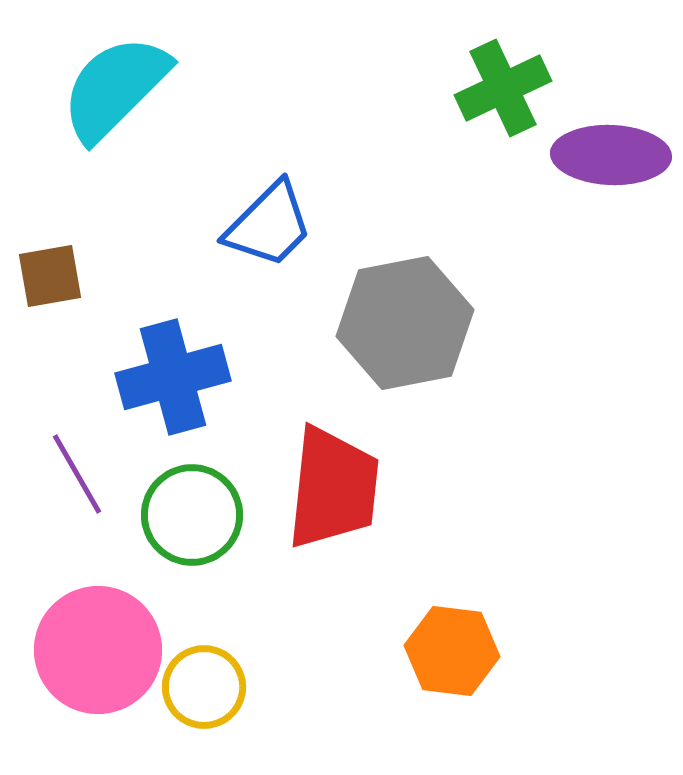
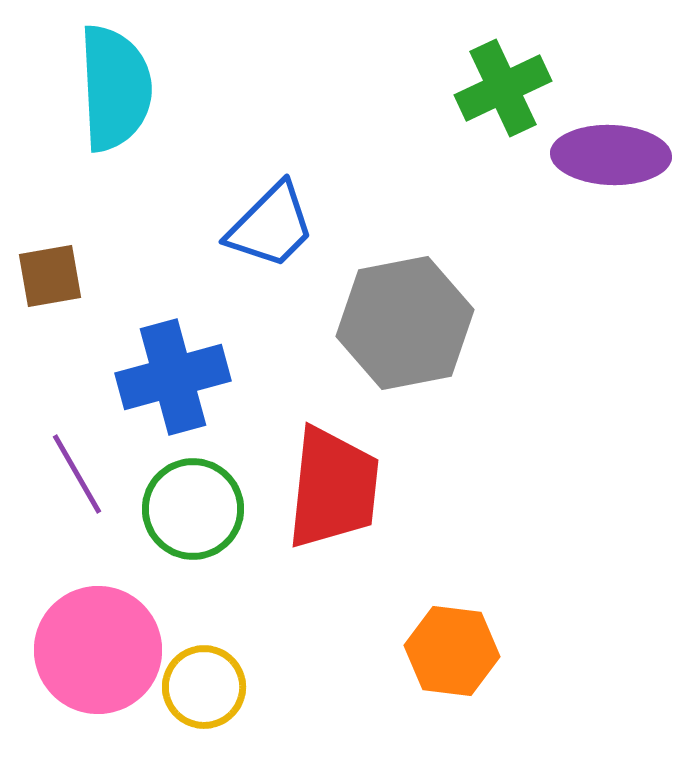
cyan semicircle: rotated 132 degrees clockwise
blue trapezoid: moved 2 px right, 1 px down
green circle: moved 1 px right, 6 px up
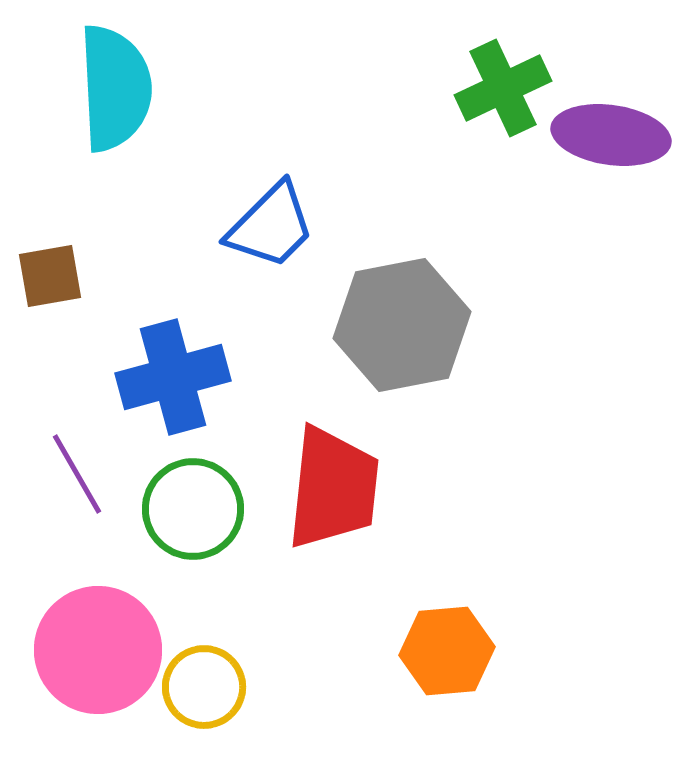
purple ellipse: moved 20 px up; rotated 6 degrees clockwise
gray hexagon: moved 3 px left, 2 px down
orange hexagon: moved 5 px left; rotated 12 degrees counterclockwise
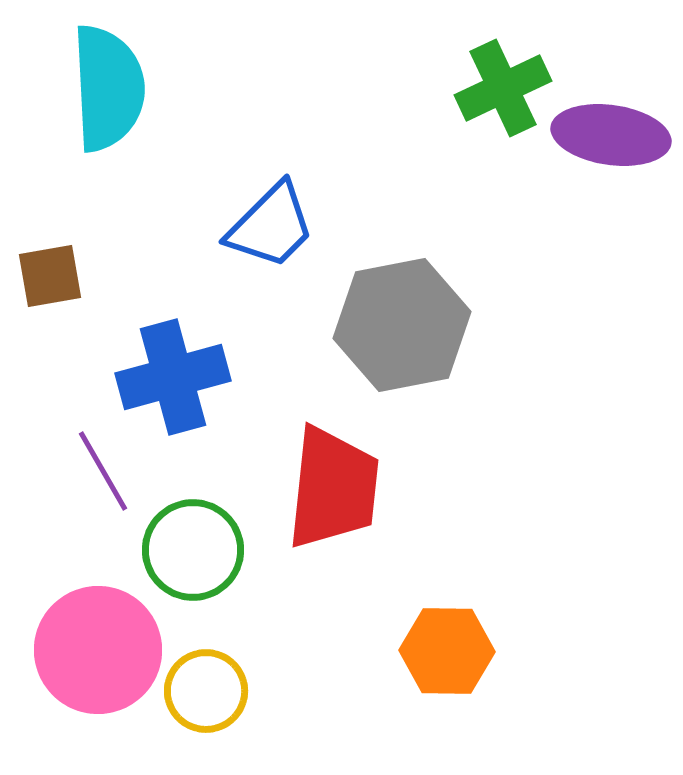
cyan semicircle: moved 7 px left
purple line: moved 26 px right, 3 px up
green circle: moved 41 px down
orange hexagon: rotated 6 degrees clockwise
yellow circle: moved 2 px right, 4 px down
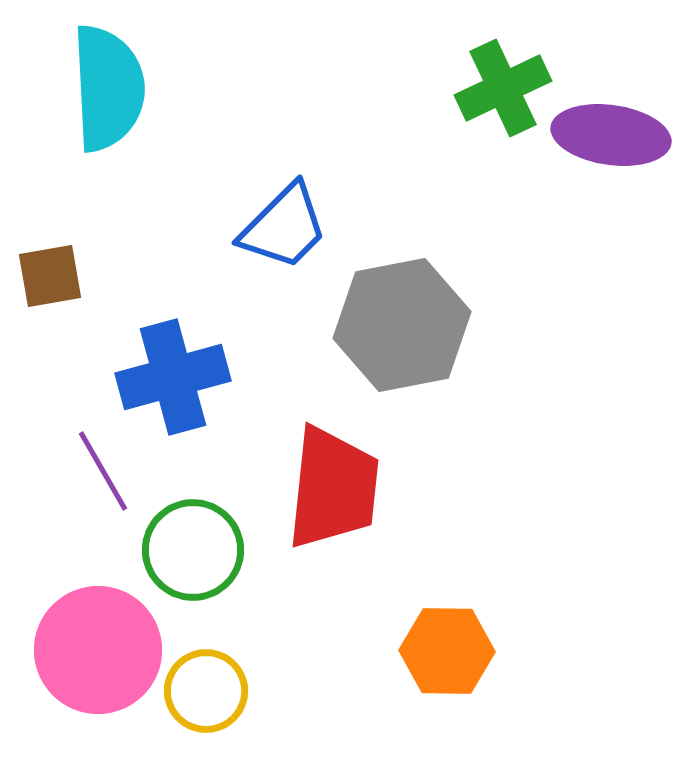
blue trapezoid: moved 13 px right, 1 px down
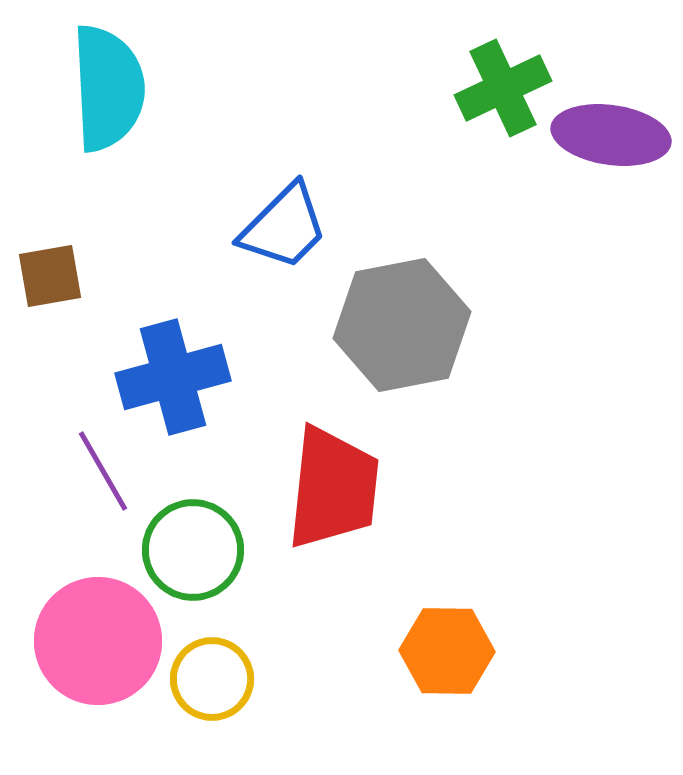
pink circle: moved 9 px up
yellow circle: moved 6 px right, 12 px up
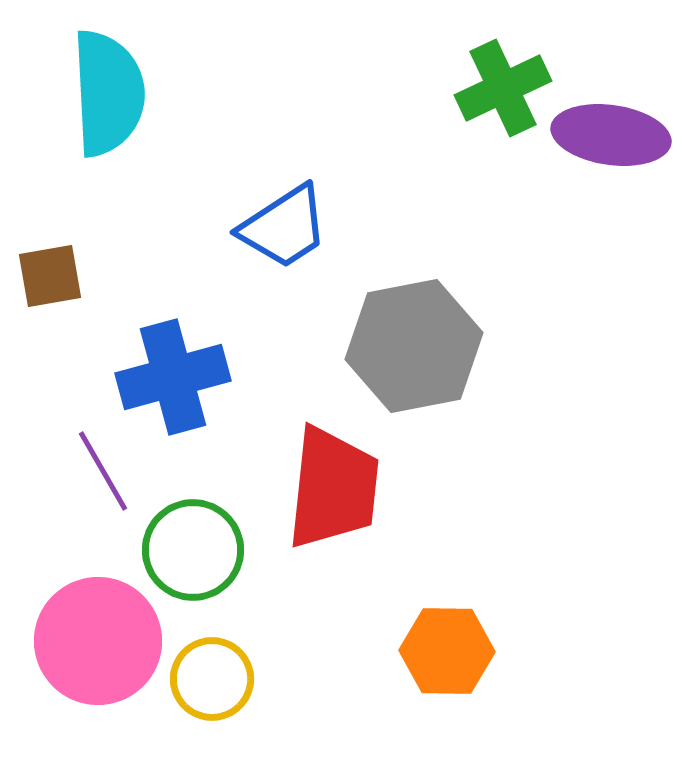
cyan semicircle: moved 5 px down
blue trapezoid: rotated 12 degrees clockwise
gray hexagon: moved 12 px right, 21 px down
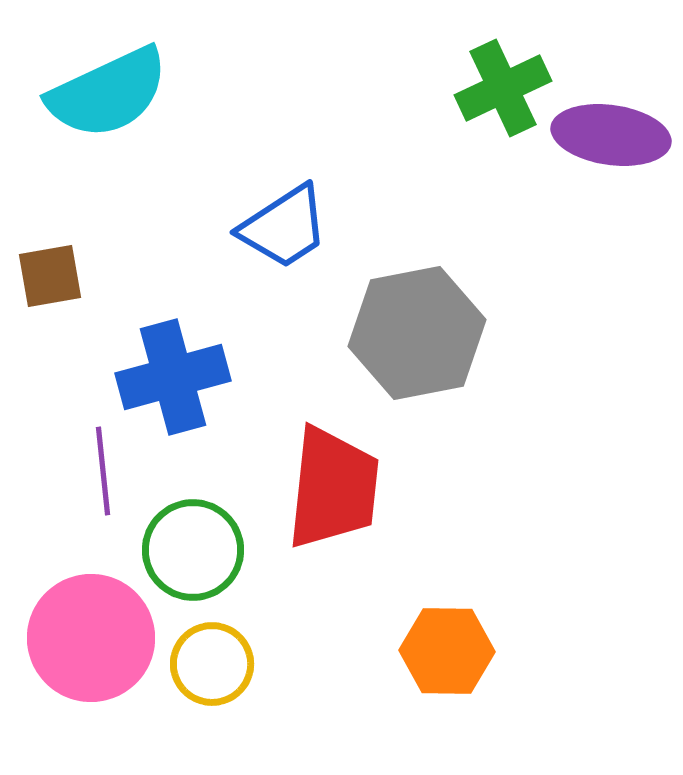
cyan semicircle: rotated 68 degrees clockwise
gray hexagon: moved 3 px right, 13 px up
purple line: rotated 24 degrees clockwise
pink circle: moved 7 px left, 3 px up
yellow circle: moved 15 px up
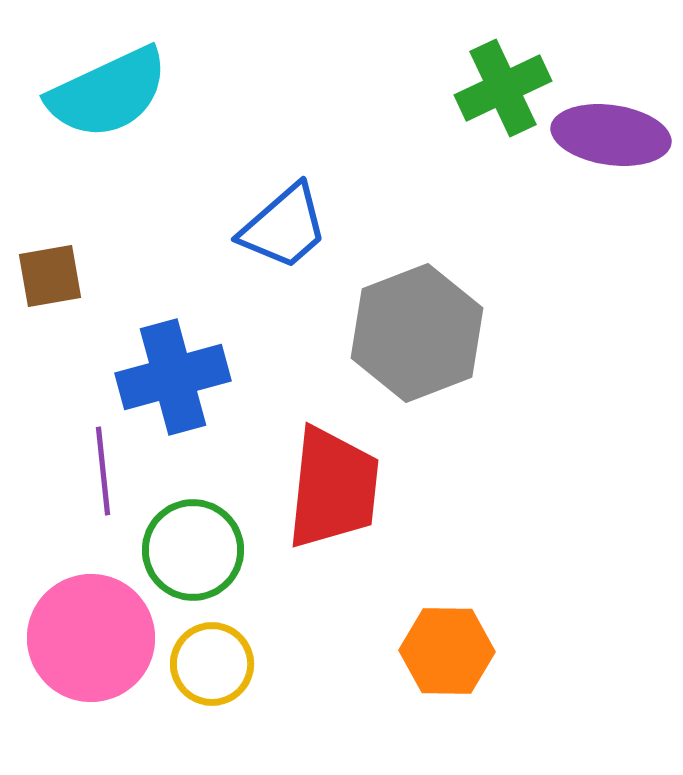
blue trapezoid: rotated 8 degrees counterclockwise
gray hexagon: rotated 10 degrees counterclockwise
